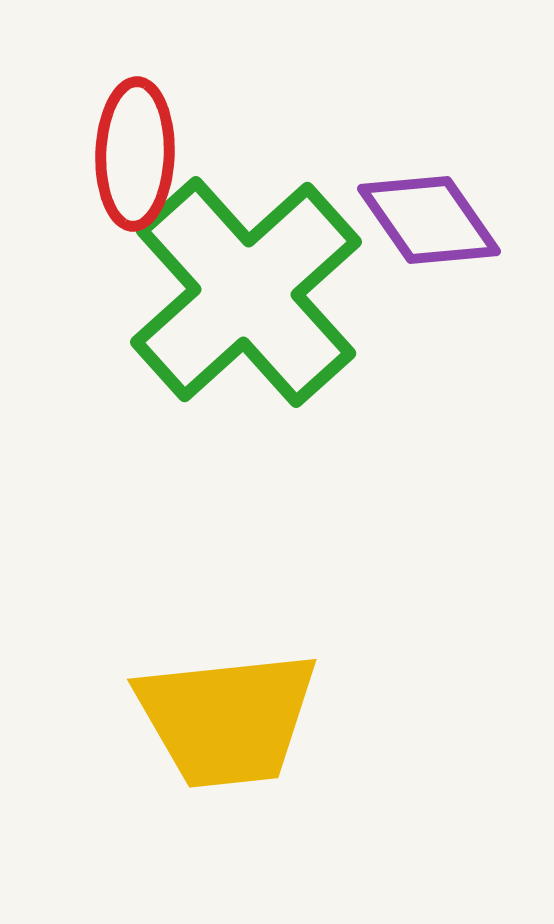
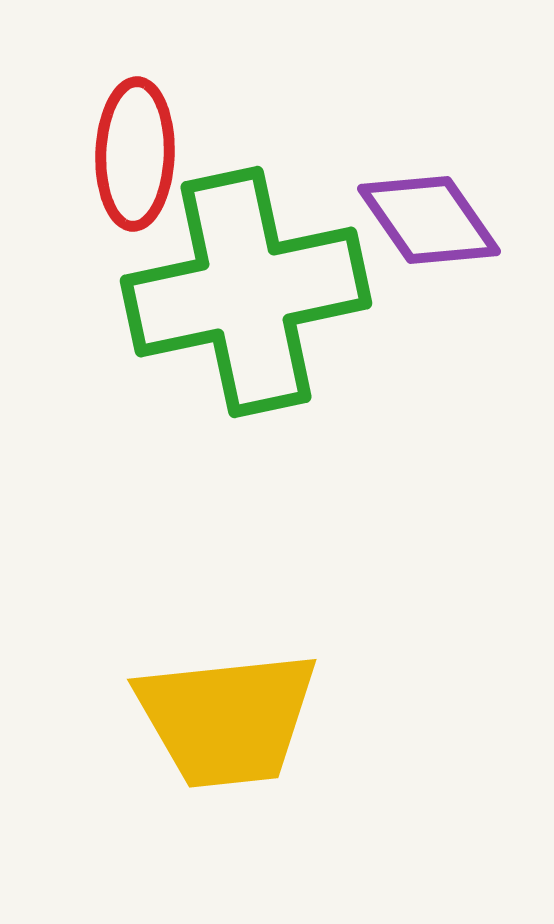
green cross: rotated 30 degrees clockwise
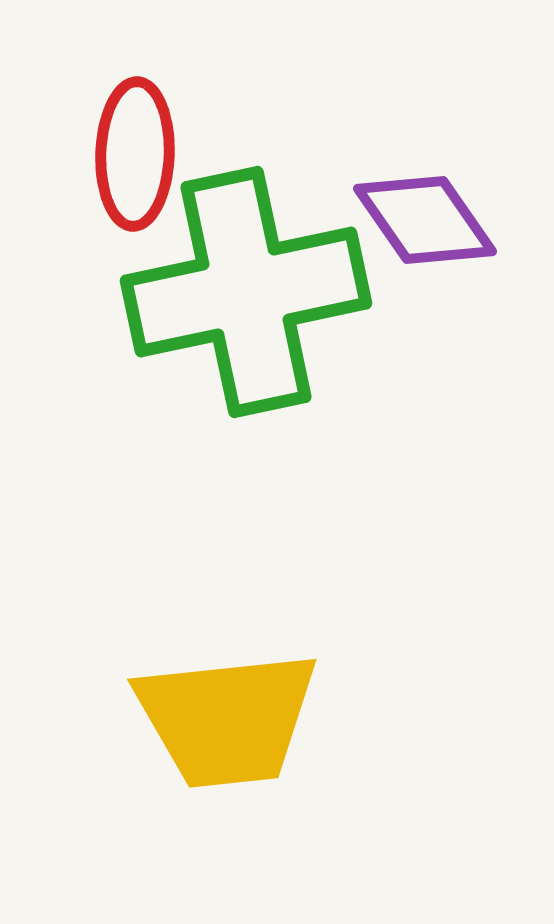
purple diamond: moved 4 px left
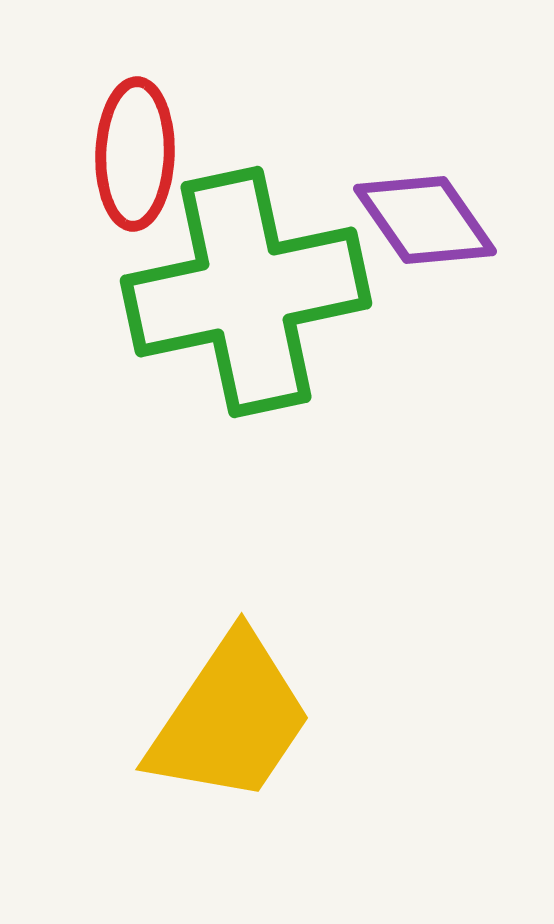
yellow trapezoid: moved 3 px right; rotated 50 degrees counterclockwise
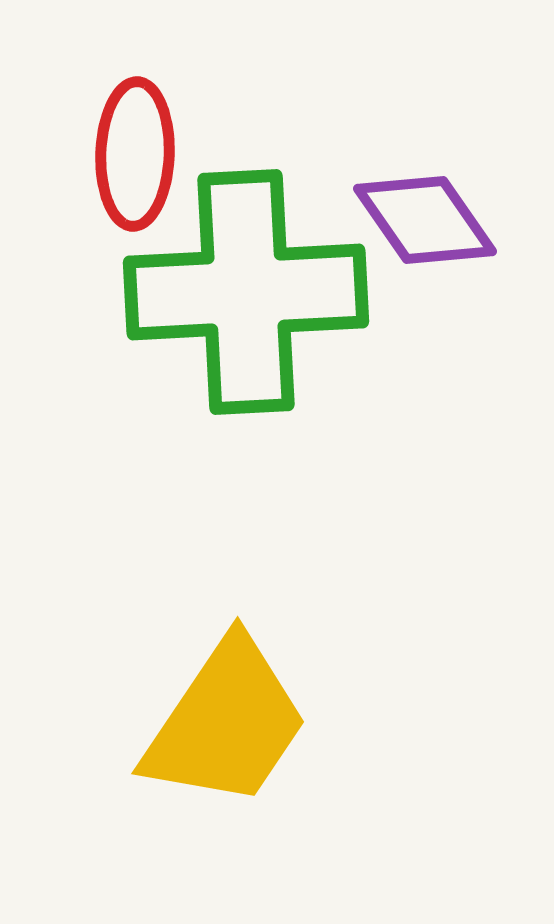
green cross: rotated 9 degrees clockwise
yellow trapezoid: moved 4 px left, 4 px down
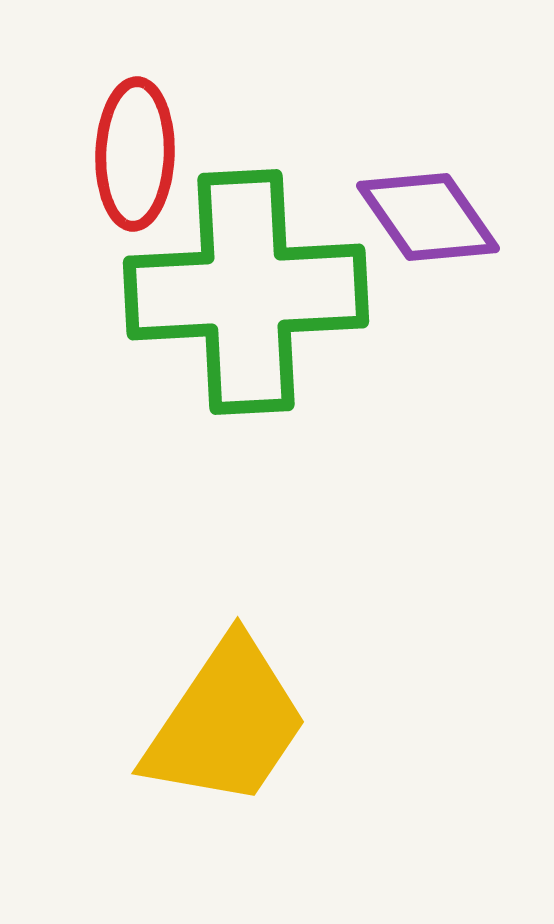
purple diamond: moved 3 px right, 3 px up
